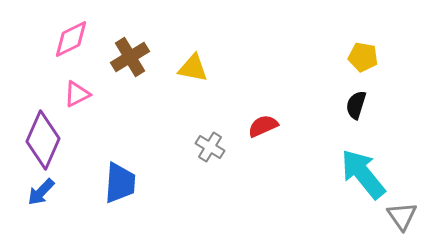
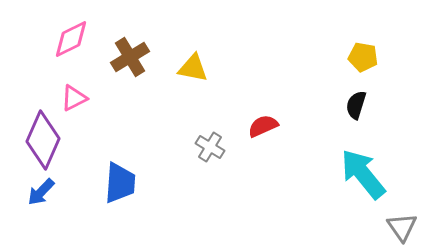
pink triangle: moved 3 px left, 4 px down
gray triangle: moved 11 px down
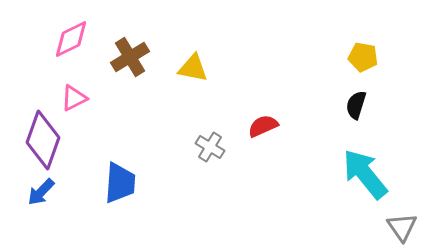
purple diamond: rotated 4 degrees counterclockwise
cyan arrow: moved 2 px right
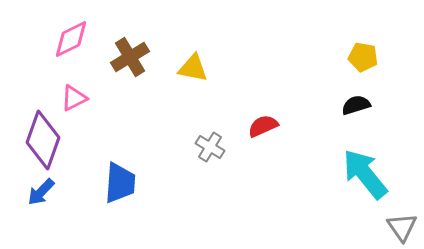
black semicircle: rotated 56 degrees clockwise
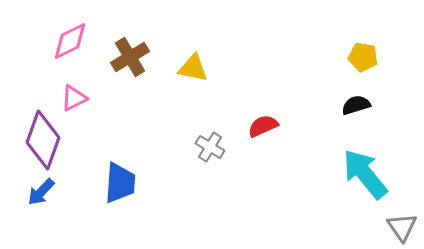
pink diamond: moved 1 px left, 2 px down
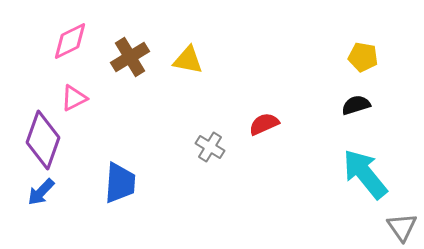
yellow triangle: moved 5 px left, 8 px up
red semicircle: moved 1 px right, 2 px up
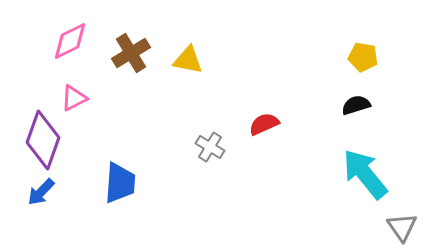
brown cross: moved 1 px right, 4 px up
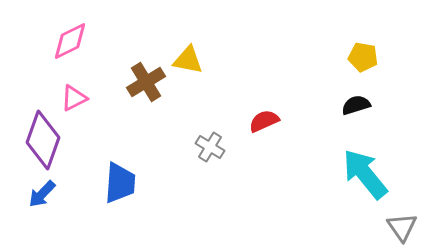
brown cross: moved 15 px right, 29 px down
red semicircle: moved 3 px up
blue arrow: moved 1 px right, 2 px down
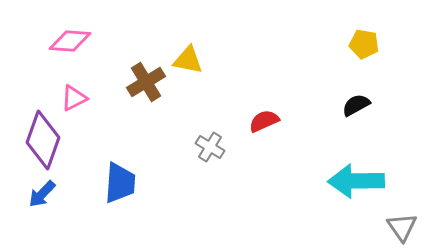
pink diamond: rotated 30 degrees clockwise
yellow pentagon: moved 1 px right, 13 px up
black semicircle: rotated 12 degrees counterclockwise
cyan arrow: moved 9 px left, 7 px down; rotated 52 degrees counterclockwise
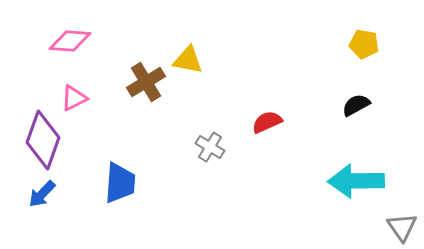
red semicircle: moved 3 px right, 1 px down
